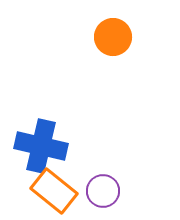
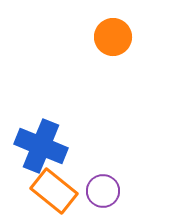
blue cross: rotated 9 degrees clockwise
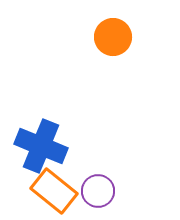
purple circle: moved 5 px left
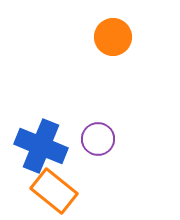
purple circle: moved 52 px up
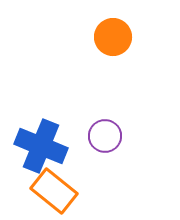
purple circle: moved 7 px right, 3 px up
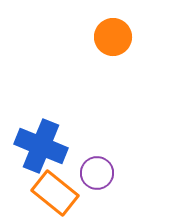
purple circle: moved 8 px left, 37 px down
orange rectangle: moved 1 px right, 2 px down
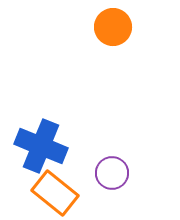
orange circle: moved 10 px up
purple circle: moved 15 px right
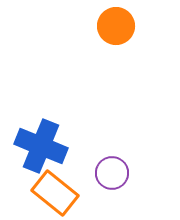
orange circle: moved 3 px right, 1 px up
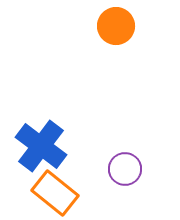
blue cross: rotated 15 degrees clockwise
purple circle: moved 13 px right, 4 px up
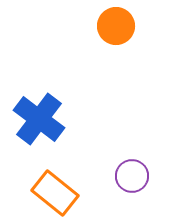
blue cross: moved 2 px left, 27 px up
purple circle: moved 7 px right, 7 px down
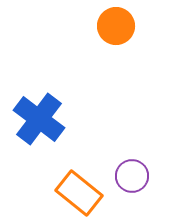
orange rectangle: moved 24 px right
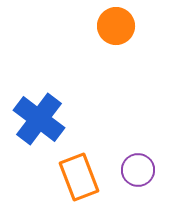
purple circle: moved 6 px right, 6 px up
orange rectangle: moved 16 px up; rotated 30 degrees clockwise
